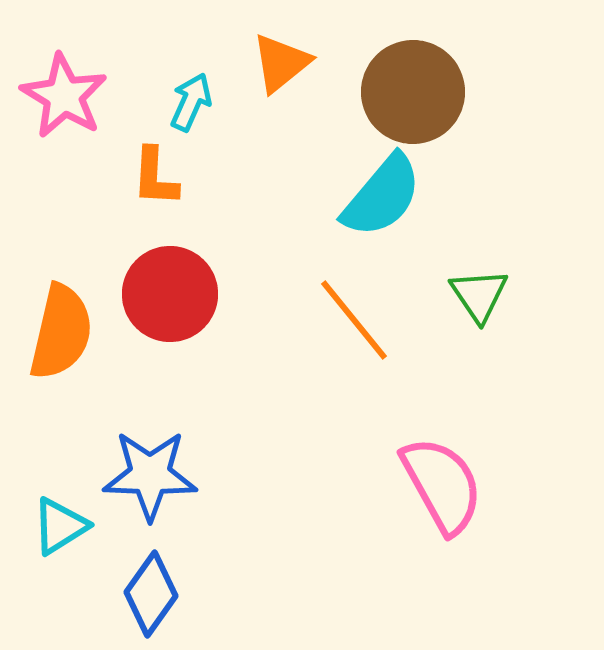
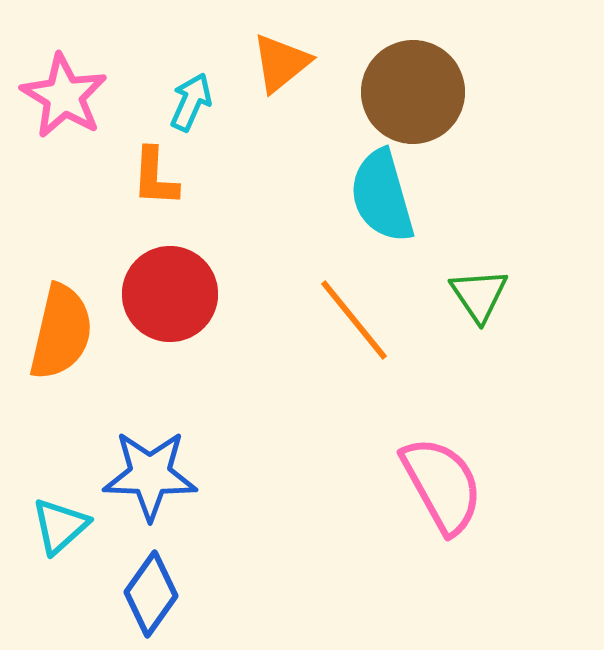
cyan semicircle: rotated 124 degrees clockwise
cyan triangle: rotated 10 degrees counterclockwise
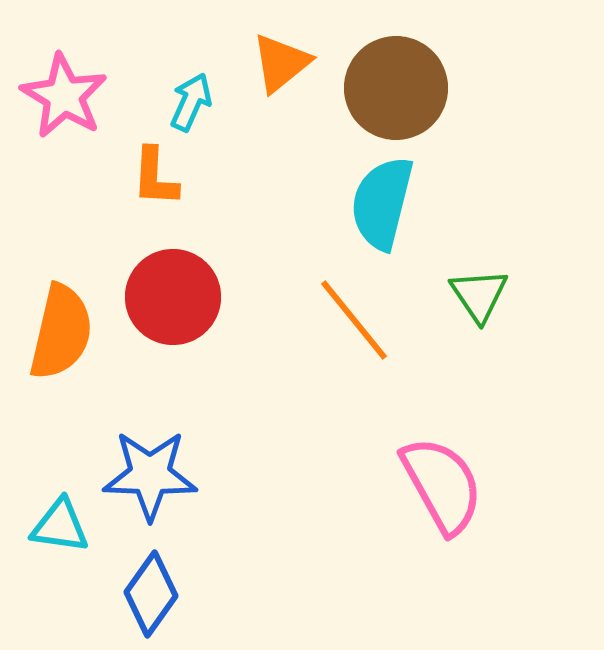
brown circle: moved 17 px left, 4 px up
cyan semicircle: moved 7 px down; rotated 30 degrees clockwise
red circle: moved 3 px right, 3 px down
cyan triangle: rotated 50 degrees clockwise
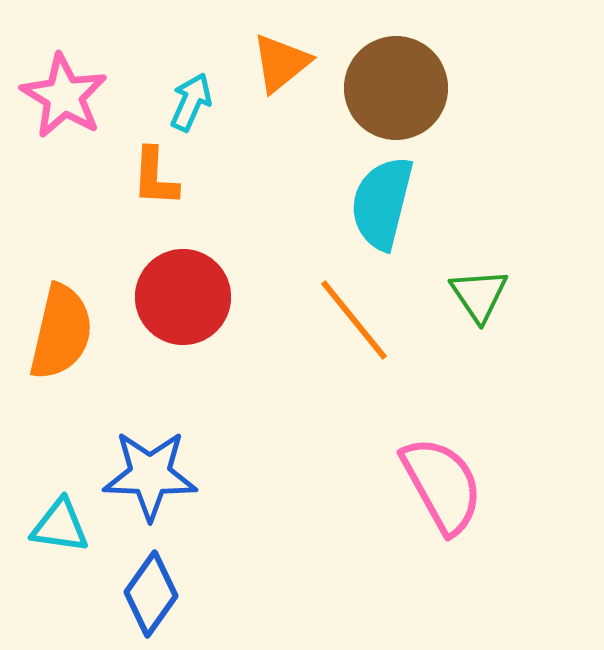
red circle: moved 10 px right
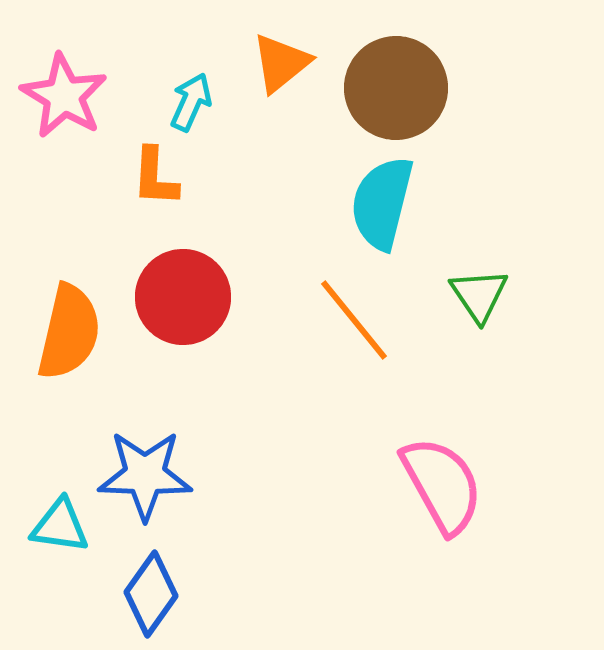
orange semicircle: moved 8 px right
blue star: moved 5 px left
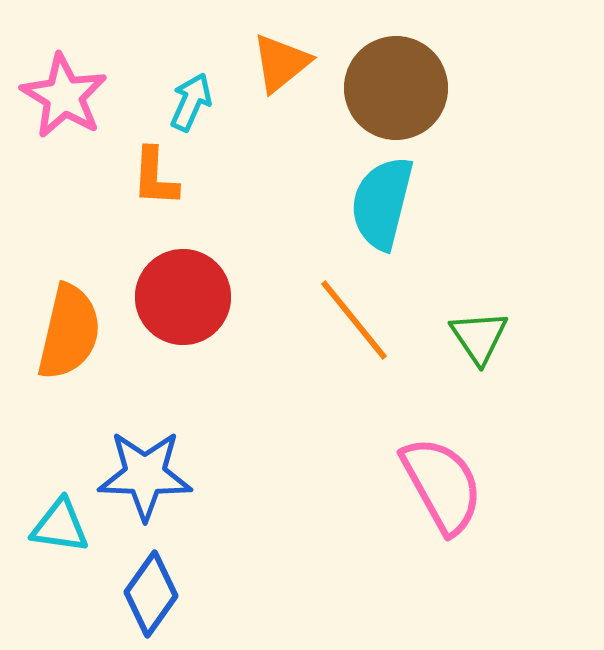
green triangle: moved 42 px down
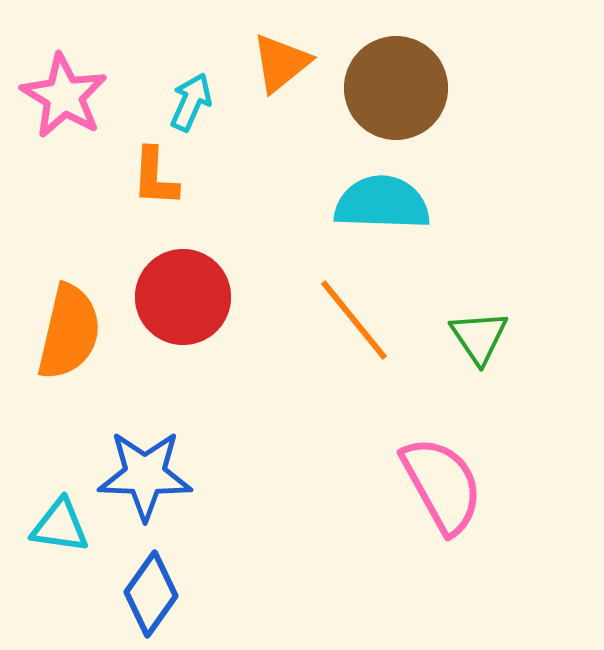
cyan semicircle: rotated 78 degrees clockwise
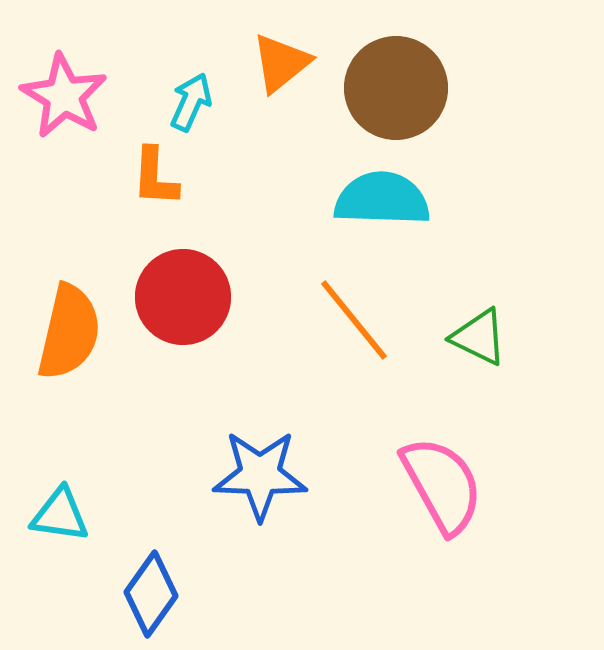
cyan semicircle: moved 4 px up
green triangle: rotated 30 degrees counterclockwise
blue star: moved 115 px right
cyan triangle: moved 11 px up
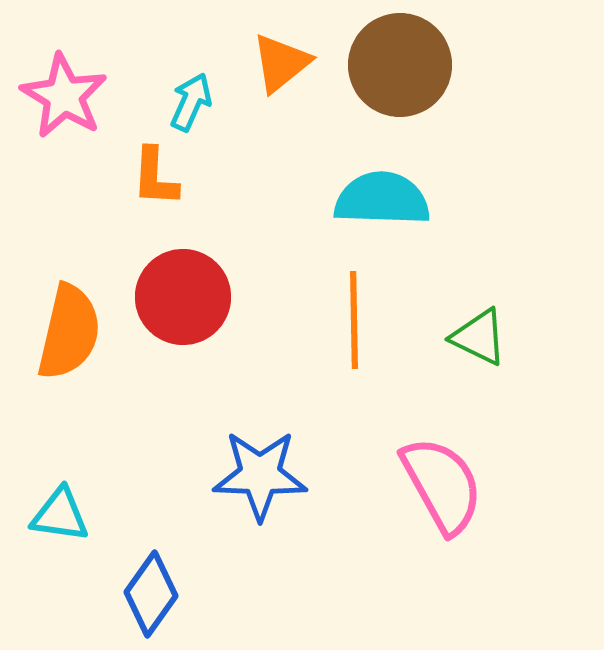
brown circle: moved 4 px right, 23 px up
orange line: rotated 38 degrees clockwise
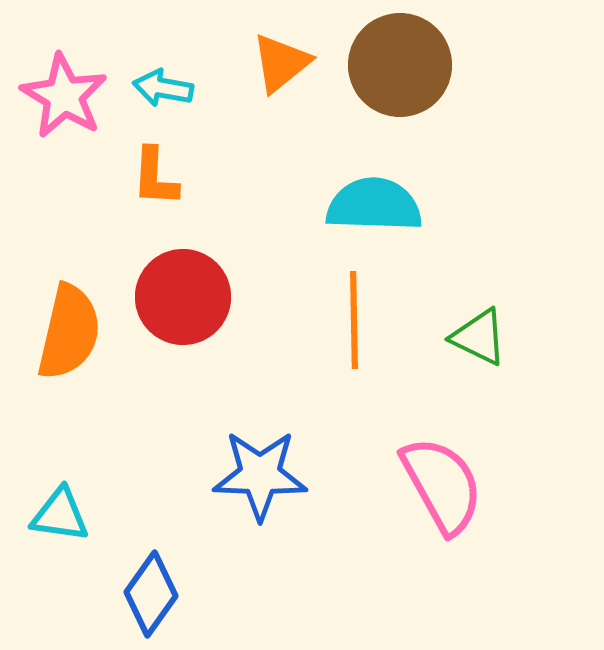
cyan arrow: moved 28 px left, 14 px up; rotated 104 degrees counterclockwise
cyan semicircle: moved 8 px left, 6 px down
